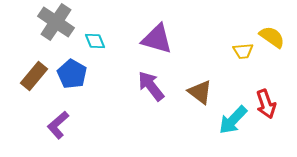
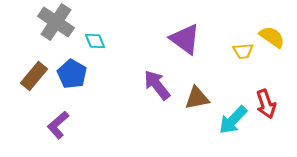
purple triangle: moved 28 px right; rotated 20 degrees clockwise
purple arrow: moved 6 px right, 1 px up
brown triangle: moved 3 px left, 6 px down; rotated 48 degrees counterclockwise
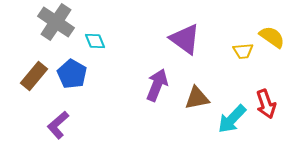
purple arrow: rotated 60 degrees clockwise
cyan arrow: moved 1 px left, 1 px up
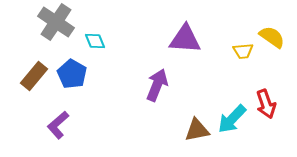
purple triangle: rotated 32 degrees counterclockwise
brown triangle: moved 32 px down
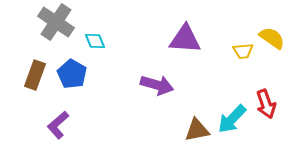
yellow semicircle: moved 1 px down
brown rectangle: moved 1 px right, 1 px up; rotated 20 degrees counterclockwise
purple arrow: rotated 84 degrees clockwise
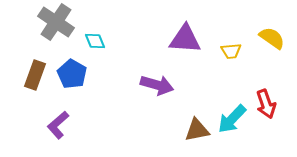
yellow trapezoid: moved 12 px left
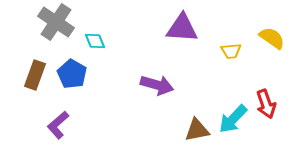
purple triangle: moved 3 px left, 11 px up
cyan arrow: moved 1 px right
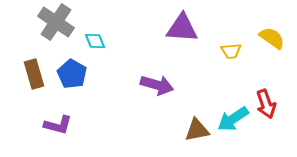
brown rectangle: moved 1 px left, 1 px up; rotated 36 degrees counterclockwise
cyan arrow: rotated 12 degrees clockwise
purple L-shape: rotated 124 degrees counterclockwise
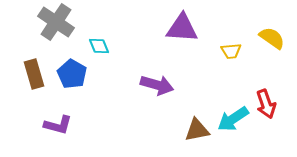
cyan diamond: moved 4 px right, 5 px down
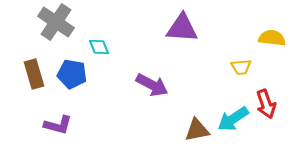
yellow semicircle: rotated 28 degrees counterclockwise
cyan diamond: moved 1 px down
yellow trapezoid: moved 10 px right, 16 px down
blue pentagon: rotated 20 degrees counterclockwise
purple arrow: moved 5 px left; rotated 12 degrees clockwise
